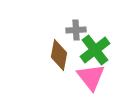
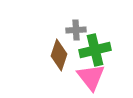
green cross: rotated 24 degrees clockwise
brown diamond: rotated 8 degrees clockwise
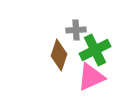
green cross: rotated 12 degrees counterclockwise
pink triangle: rotated 44 degrees clockwise
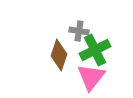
gray cross: moved 3 px right, 1 px down; rotated 12 degrees clockwise
pink triangle: rotated 28 degrees counterclockwise
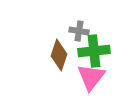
green cross: moved 1 px left, 1 px down; rotated 20 degrees clockwise
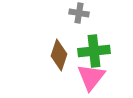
gray cross: moved 18 px up
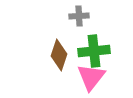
gray cross: moved 3 px down; rotated 12 degrees counterclockwise
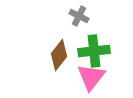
gray cross: rotated 30 degrees clockwise
brown diamond: rotated 20 degrees clockwise
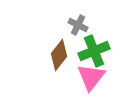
gray cross: moved 1 px left, 9 px down
green cross: rotated 16 degrees counterclockwise
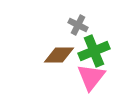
brown diamond: rotated 52 degrees clockwise
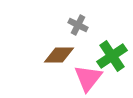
green cross: moved 18 px right, 5 px down; rotated 12 degrees counterclockwise
pink triangle: moved 3 px left, 1 px down
